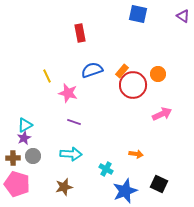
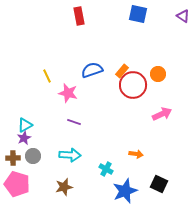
red rectangle: moved 1 px left, 17 px up
cyan arrow: moved 1 px left, 1 px down
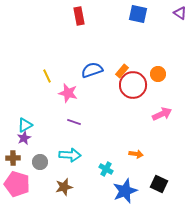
purple triangle: moved 3 px left, 3 px up
gray circle: moved 7 px right, 6 px down
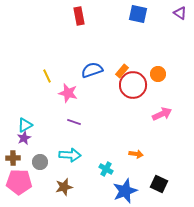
pink pentagon: moved 2 px right, 2 px up; rotated 15 degrees counterclockwise
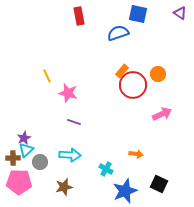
blue semicircle: moved 26 px right, 37 px up
cyan triangle: moved 1 px right, 25 px down; rotated 14 degrees counterclockwise
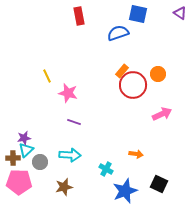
purple star: rotated 16 degrees clockwise
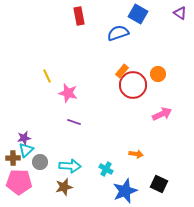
blue square: rotated 18 degrees clockwise
cyan arrow: moved 11 px down
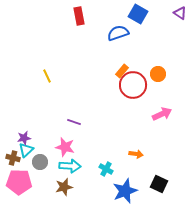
pink star: moved 3 px left, 54 px down
brown cross: rotated 16 degrees clockwise
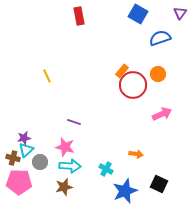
purple triangle: rotated 32 degrees clockwise
blue semicircle: moved 42 px right, 5 px down
